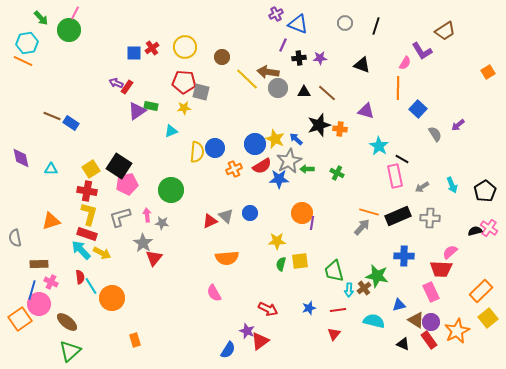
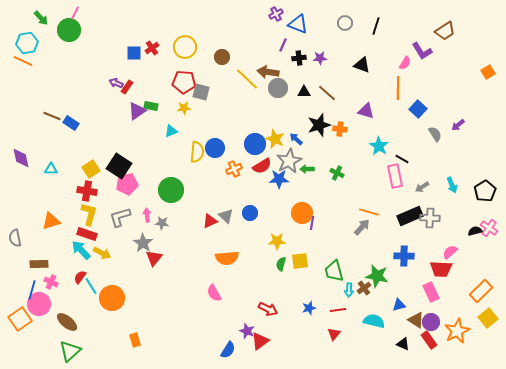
black rectangle at (398, 216): moved 12 px right
red semicircle at (80, 277): rotated 136 degrees counterclockwise
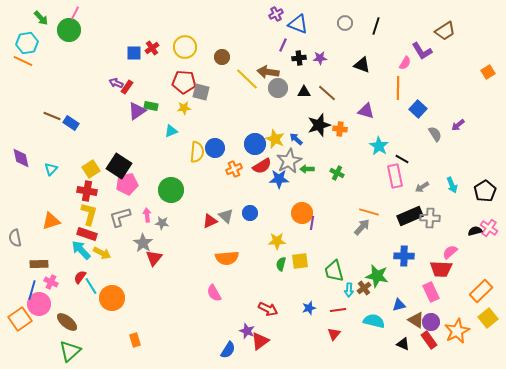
cyan triangle at (51, 169): rotated 48 degrees counterclockwise
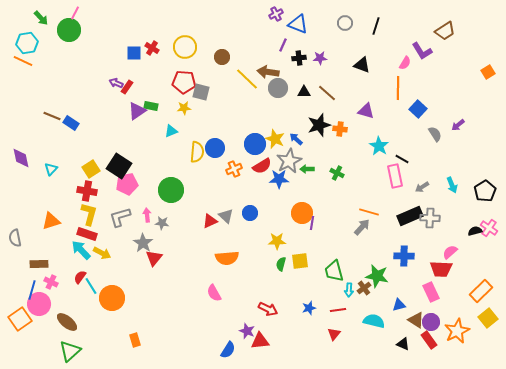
red cross at (152, 48): rotated 24 degrees counterclockwise
red triangle at (260, 341): rotated 30 degrees clockwise
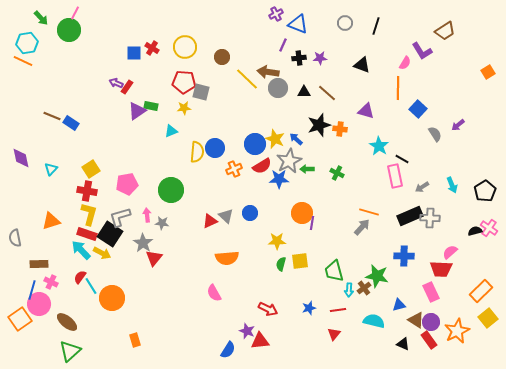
black square at (119, 166): moved 9 px left, 68 px down
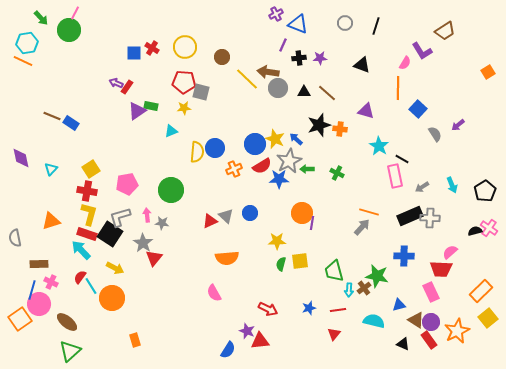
yellow arrow at (102, 253): moved 13 px right, 15 px down
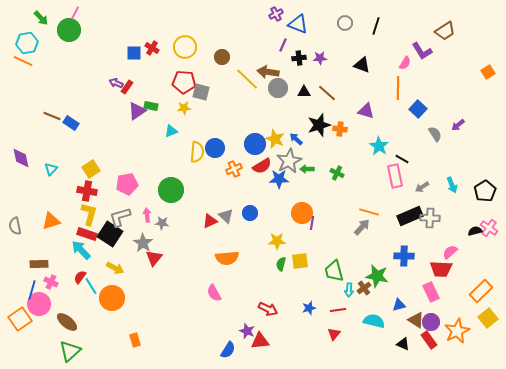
gray semicircle at (15, 238): moved 12 px up
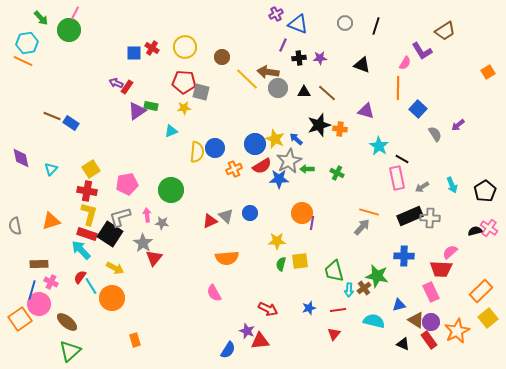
pink rectangle at (395, 176): moved 2 px right, 2 px down
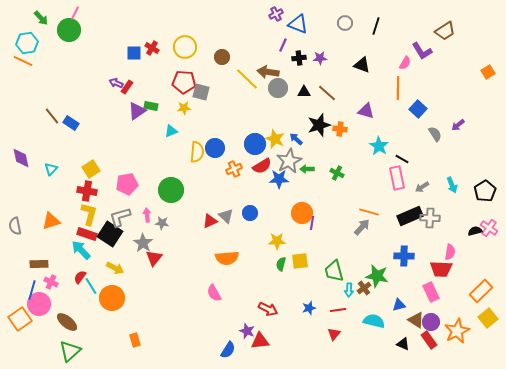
brown line at (52, 116): rotated 30 degrees clockwise
pink semicircle at (450, 252): rotated 140 degrees clockwise
